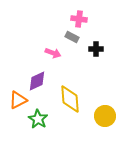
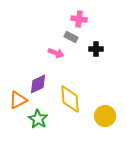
gray rectangle: moved 1 px left
pink arrow: moved 3 px right
purple diamond: moved 1 px right, 3 px down
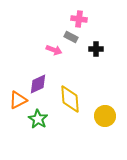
pink arrow: moved 2 px left, 3 px up
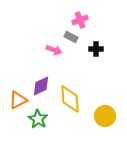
pink cross: moved 1 px right, 1 px down; rotated 28 degrees counterclockwise
purple diamond: moved 3 px right, 2 px down
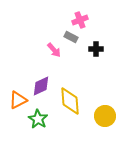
pink arrow: rotated 28 degrees clockwise
yellow diamond: moved 2 px down
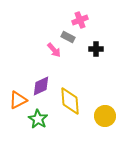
gray rectangle: moved 3 px left
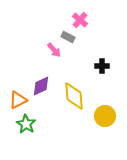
pink cross: rotated 28 degrees counterclockwise
black cross: moved 6 px right, 17 px down
yellow diamond: moved 4 px right, 5 px up
green star: moved 12 px left, 5 px down
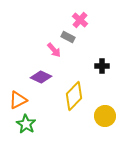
purple diamond: moved 9 px up; rotated 50 degrees clockwise
yellow diamond: rotated 48 degrees clockwise
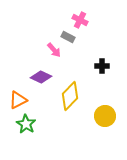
pink cross: rotated 14 degrees counterclockwise
yellow diamond: moved 4 px left
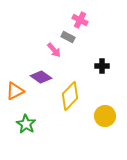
purple diamond: rotated 10 degrees clockwise
orange triangle: moved 3 px left, 9 px up
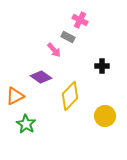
orange triangle: moved 5 px down
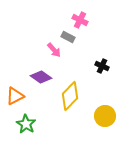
black cross: rotated 24 degrees clockwise
